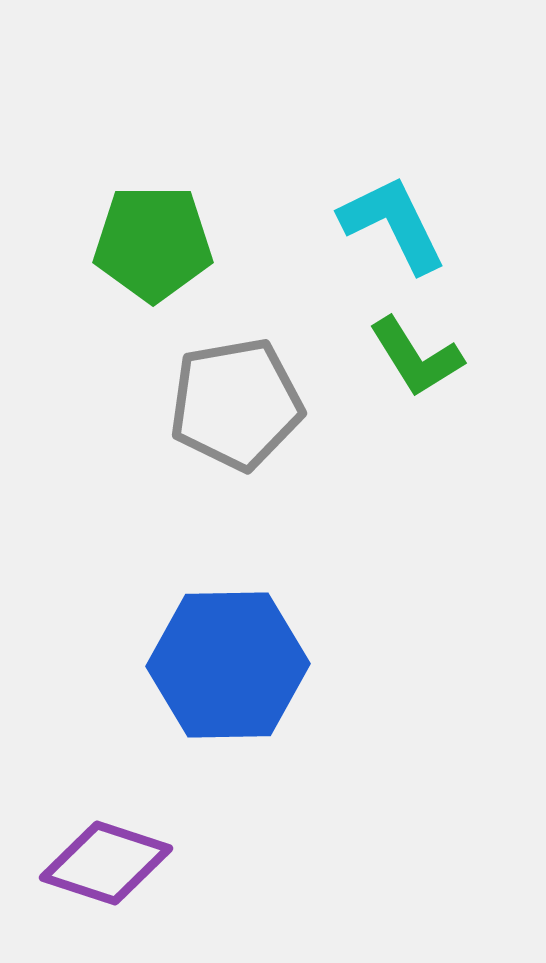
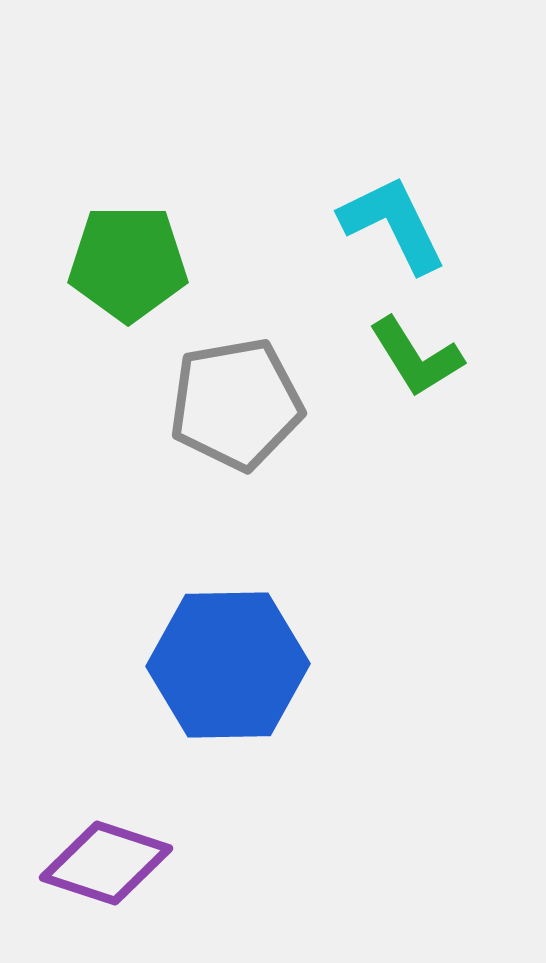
green pentagon: moved 25 px left, 20 px down
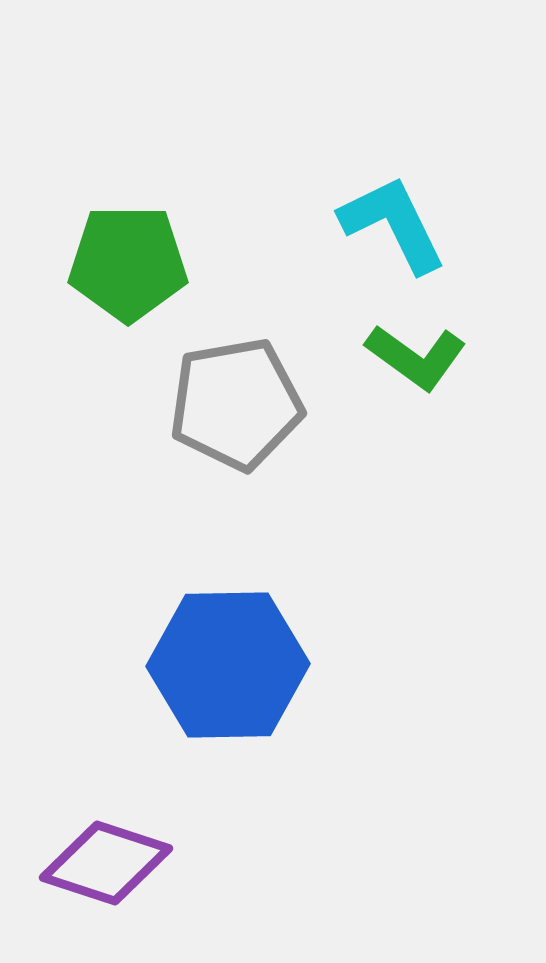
green L-shape: rotated 22 degrees counterclockwise
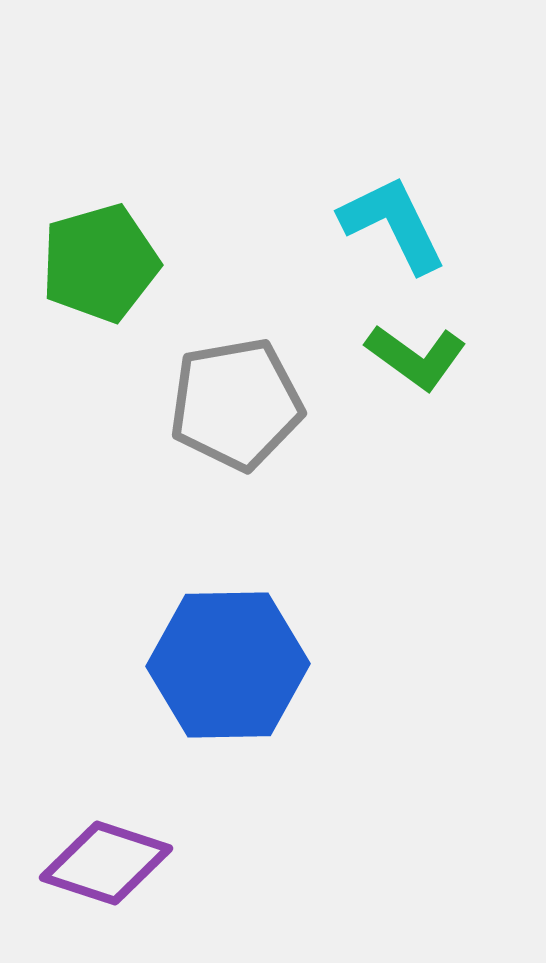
green pentagon: moved 28 px left; rotated 16 degrees counterclockwise
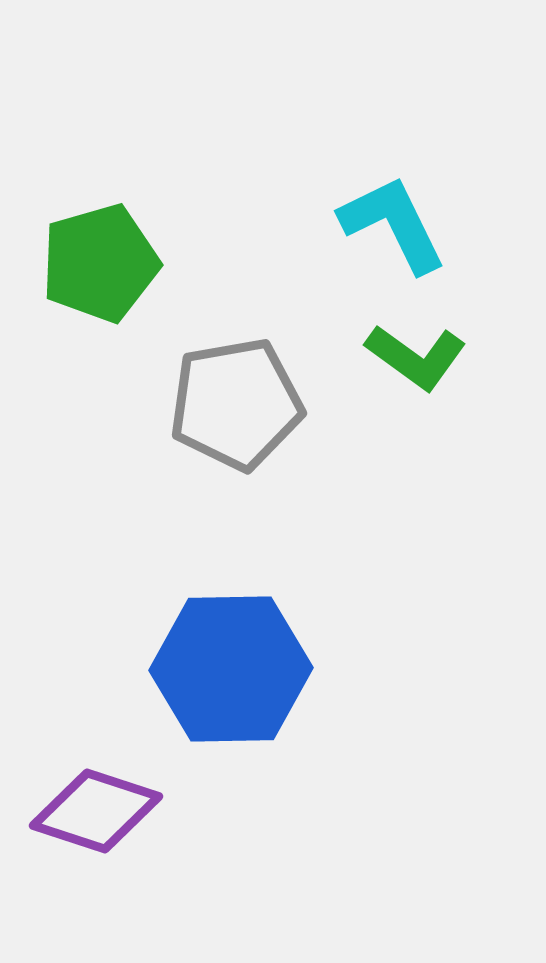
blue hexagon: moved 3 px right, 4 px down
purple diamond: moved 10 px left, 52 px up
